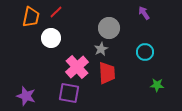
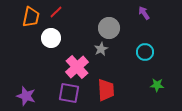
red trapezoid: moved 1 px left, 17 px down
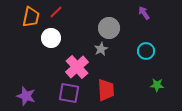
cyan circle: moved 1 px right, 1 px up
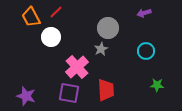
purple arrow: rotated 72 degrees counterclockwise
orange trapezoid: rotated 140 degrees clockwise
gray circle: moved 1 px left
white circle: moved 1 px up
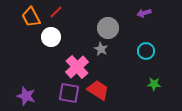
gray star: rotated 16 degrees counterclockwise
green star: moved 3 px left, 1 px up
red trapezoid: moved 8 px left; rotated 55 degrees counterclockwise
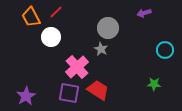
cyan circle: moved 19 px right, 1 px up
purple star: rotated 24 degrees clockwise
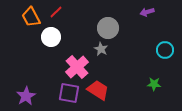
purple arrow: moved 3 px right, 1 px up
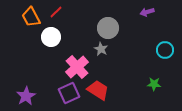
purple square: rotated 35 degrees counterclockwise
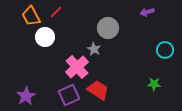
orange trapezoid: moved 1 px up
white circle: moved 6 px left
gray star: moved 7 px left
purple square: moved 2 px down
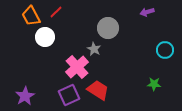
purple star: moved 1 px left
